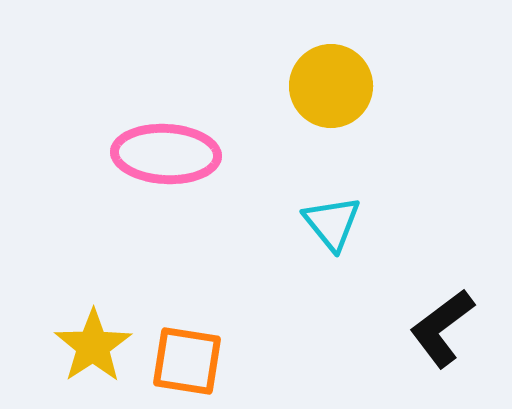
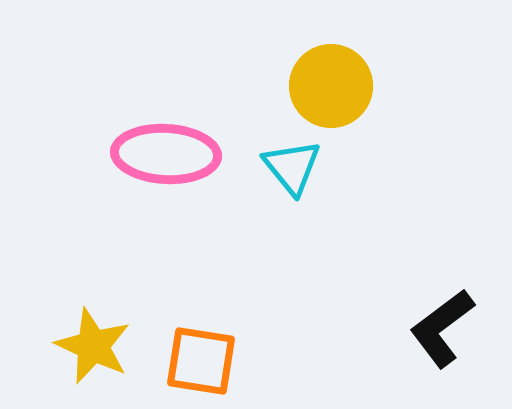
cyan triangle: moved 40 px left, 56 px up
yellow star: rotated 14 degrees counterclockwise
orange square: moved 14 px right
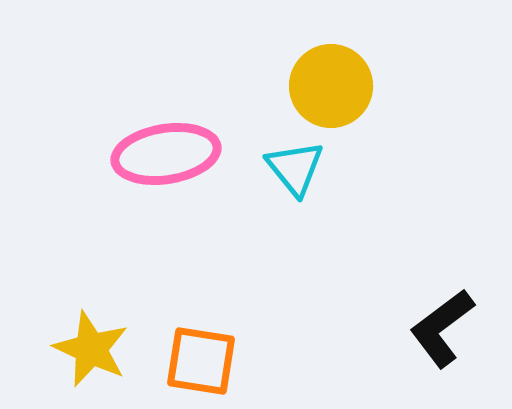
pink ellipse: rotated 12 degrees counterclockwise
cyan triangle: moved 3 px right, 1 px down
yellow star: moved 2 px left, 3 px down
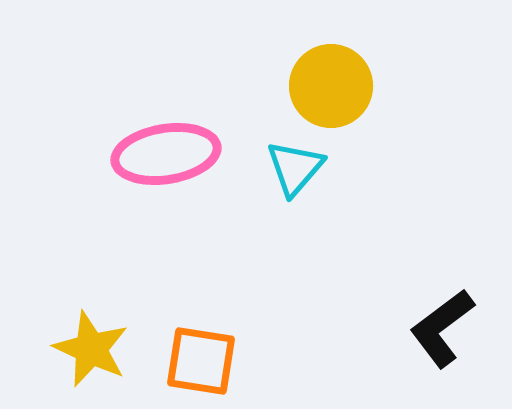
cyan triangle: rotated 20 degrees clockwise
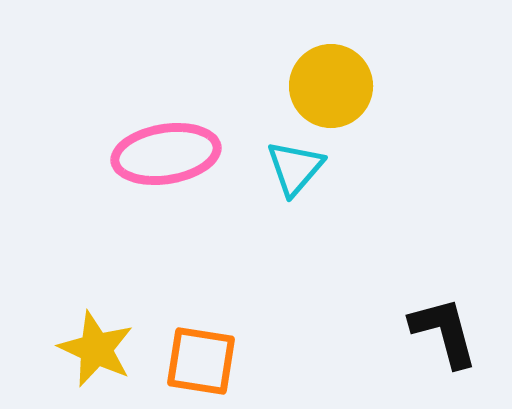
black L-shape: moved 2 px right, 4 px down; rotated 112 degrees clockwise
yellow star: moved 5 px right
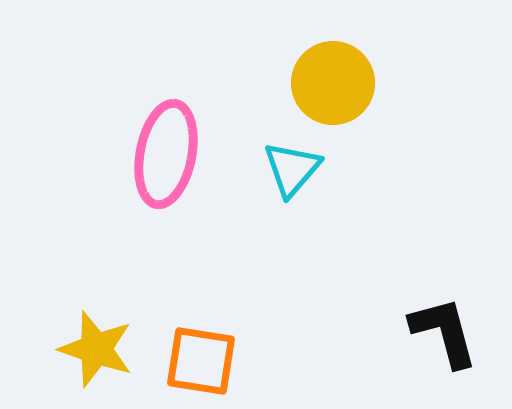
yellow circle: moved 2 px right, 3 px up
pink ellipse: rotated 70 degrees counterclockwise
cyan triangle: moved 3 px left, 1 px down
yellow star: rotated 6 degrees counterclockwise
